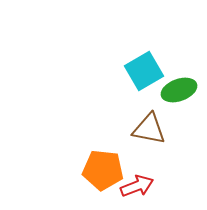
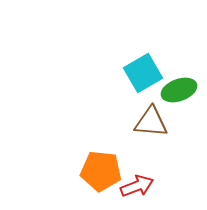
cyan square: moved 1 px left, 2 px down
brown triangle: moved 2 px right, 7 px up; rotated 6 degrees counterclockwise
orange pentagon: moved 2 px left, 1 px down
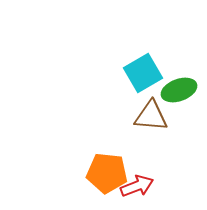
brown triangle: moved 6 px up
orange pentagon: moved 6 px right, 2 px down
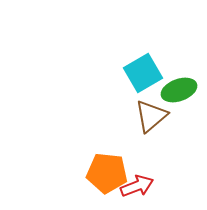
brown triangle: rotated 45 degrees counterclockwise
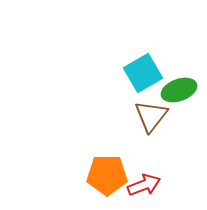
brown triangle: rotated 12 degrees counterclockwise
orange pentagon: moved 2 px down; rotated 6 degrees counterclockwise
red arrow: moved 7 px right, 1 px up
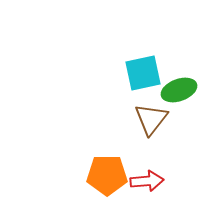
cyan square: rotated 18 degrees clockwise
brown triangle: moved 3 px down
red arrow: moved 3 px right, 4 px up; rotated 16 degrees clockwise
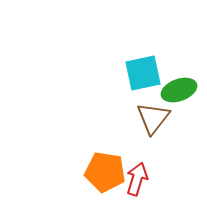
brown triangle: moved 2 px right, 1 px up
orange pentagon: moved 2 px left, 3 px up; rotated 9 degrees clockwise
red arrow: moved 10 px left, 2 px up; rotated 68 degrees counterclockwise
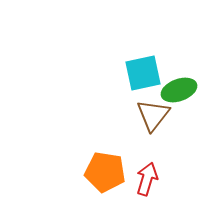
brown triangle: moved 3 px up
red arrow: moved 10 px right
